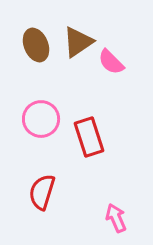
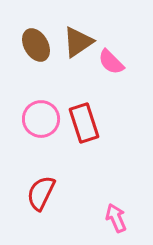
brown ellipse: rotated 8 degrees counterclockwise
red rectangle: moved 5 px left, 14 px up
red semicircle: moved 1 px left, 1 px down; rotated 9 degrees clockwise
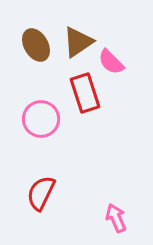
red rectangle: moved 1 px right, 30 px up
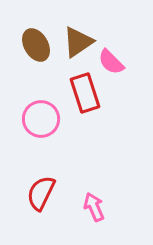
pink arrow: moved 22 px left, 11 px up
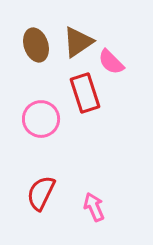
brown ellipse: rotated 12 degrees clockwise
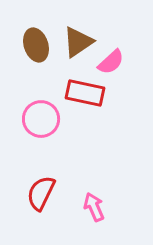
pink semicircle: rotated 88 degrees counterclockwise
red rectangle: rotated 60 degrees counterclockwise
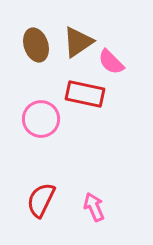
pink semicircle: rotated 88 degrees clockwise
red rectangle: moved 1 px down
red semicircle: moved 7 px down
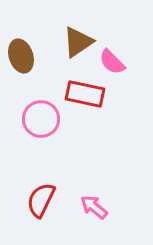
brown ellipse: moved 15 px left, 11 px down
pink semicircle: moved 1 px right
pink arrow: rotated 28 degrees counterclockwise
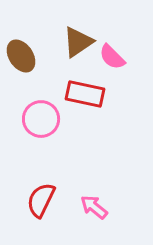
brown ellipse: rotated 16 degrees counterclockwise
pink semicircle: moved 5 px up
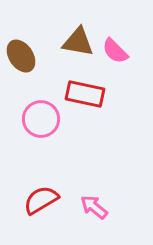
brown triangle: rotated 44 degrees clockwise
pink semicircle: moved 3 px right, 6 px up
red semicircle: rotated 33 degrees clockwise
